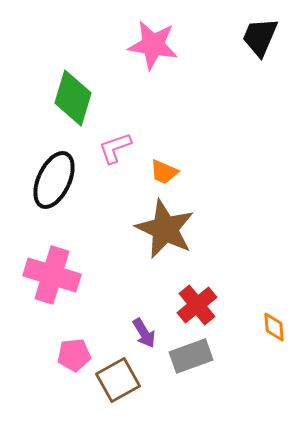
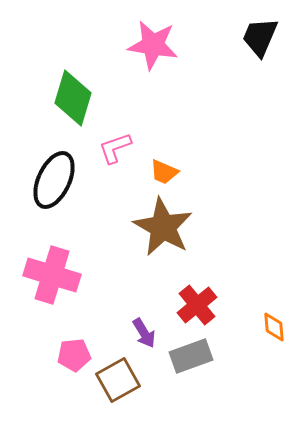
brown star: moved 2 px left, 2 px up; rotated 4 degrees clockwise
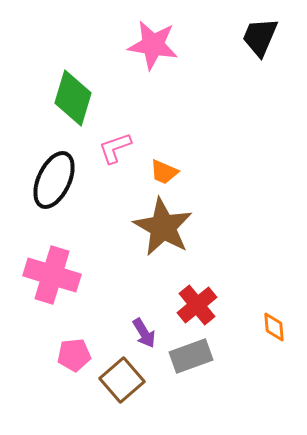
brown square: moved 4 px right; rotated 12 degrees counterclockwise
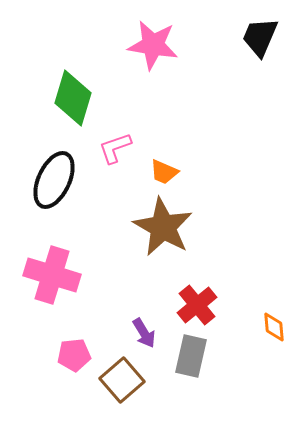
gray rectangle: rotated 57 degrees counterclockwise
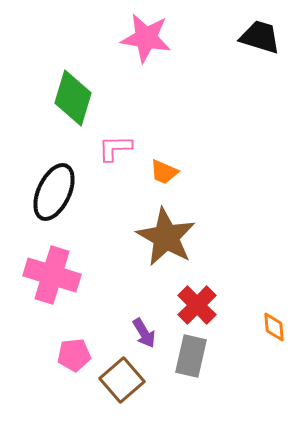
black trapezoid: rotated 84 degrees clockwise
pink star: moved 7 px left, 7 px up
pink L-shape: rotated 18 degrees clockwise
black ellipse: moved 12 px down
brown star: moved 3 px right, 10 px down
red cross: rotated 6 degrees counterclockwise
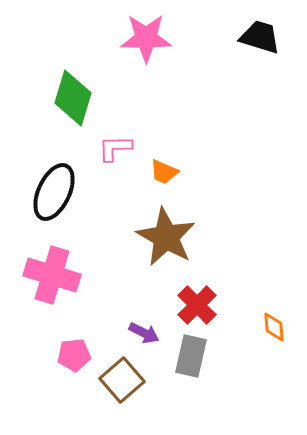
pink star: rotated 9 degrees counterclockwise
purple arrow: rotated 32 degrees counterclockwise
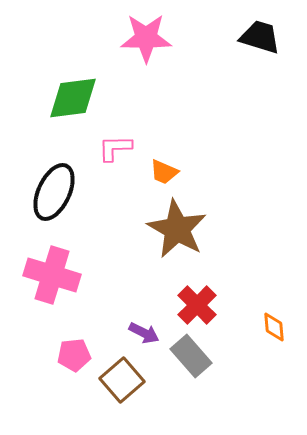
green diamond: rotated 66 degrees clockwise
brown star: moved 11 px right, 8 px up
gray rectangle: rotated 54 degrees counterclockwise
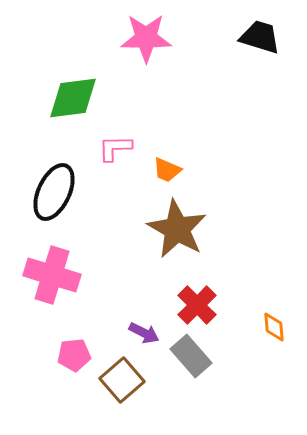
orange trapezoid: moved 3 px right, 2 px up
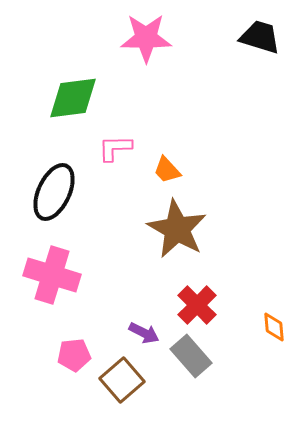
orange trapezoid: rotated 24 degrees clockwise
